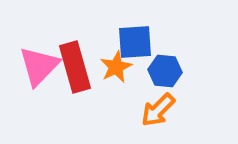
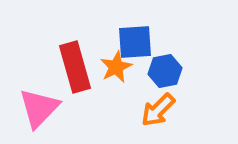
pink triangle: moved 42 px down
blue hexagon: rotated 16 degrees counterclockwise
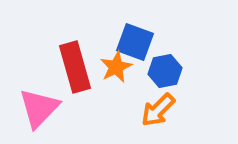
blue square: rotated 24 degrees clockwise
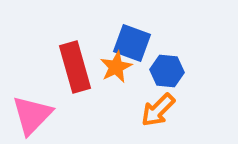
blue square: moved 3 px left, 1 px down
blue hexagon: moved 2 px right; rotated 16 degrees clockwise
pink triangle: moved 7 px left, 7 px down
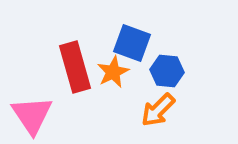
orange star: moved 3 px left, 5 px down
pink triangle: rotated 18 degrees counterclockwise
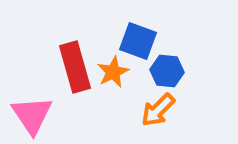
blue square: moved 6 px right, 2 px up
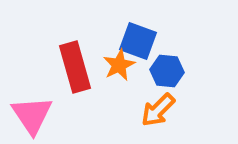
orange star: moved 6 px right, 7 px up
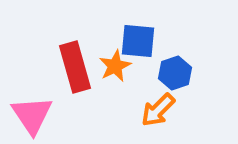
blue square: rotated 15 degrees counterclockwise
orange star: moved 4 px left, 1 px down
blue hexagon: moved 8 px right, 2 px down; rotated 24 degrees counterclockwise
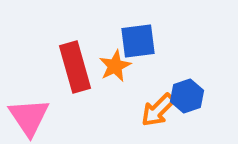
blue square: rotated 12 degrees counterclockwise
blue hexagon: moved 12 px right, 23 px down
pink triangle: moved 3 px left, 2 px down
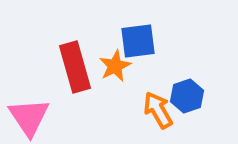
orange arrow: rotated 105 degrees clockwise
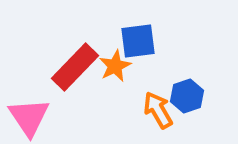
red rectangle: rotated 60 degrees clockwise
